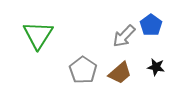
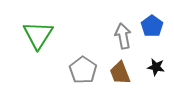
blue pentagon: moved 1 px right, 1 px down
gray arrow: moved 1 px left; rotated 125 degrees clockwise
brown trapezoid: rotated 110 degrees clockwise
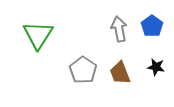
gray arrow: moved 4 px left, 7 px up
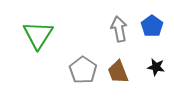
brown trapezoid: moved 2 px left, 1 px up
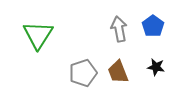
blue pentagon: moved 1 px right
gray pentagon: moved 3 px down; rotated 20 degrees clockwise
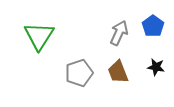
gray arrow: moved 4 px down; rotated 35 degrees clockwise
green triangle: moved 1 px right, 1 px down
gray pentagon: moved 4 px left
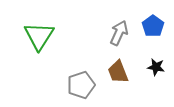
gray pentagon: moved 2 px right, 12 px down
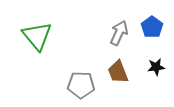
blue pentagon: moved 1 px left, 1 px down
green triangle: moved 2 px left; rotated 12 degrees counterclockwise
black star: rotated 18 degrees counterclockwise
gray pentagon: rotated 20 degrees clockwise
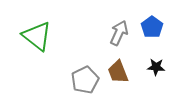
green triangle: rotated 12 degrees counterclockwise
black star: rotated 12 degrees clockwise
gray pentagon: moved 4 px right, 5 px up; rotated 28 degrees counterclockwise
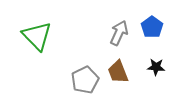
green triangle: rotated 8 degrees clockwise
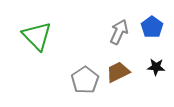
gray arrow: moved 1 px up
brown trapezoid: rotated 85 degrees clockwise
gray pentagon: rotated 8 degrees counterclockwise
